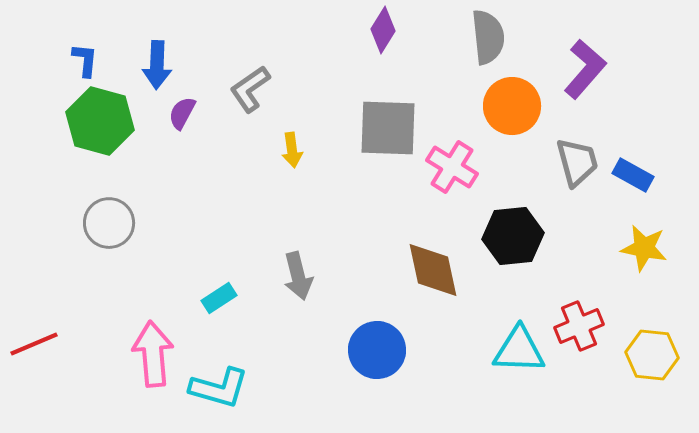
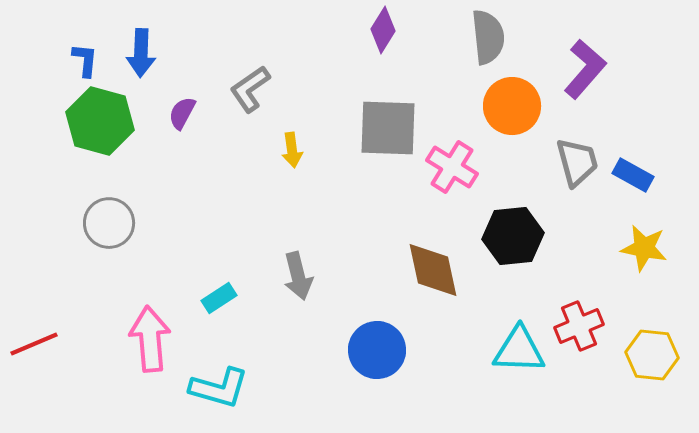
blue arrow: moved 16 px left, 12 px up
pink arrow: moved 3 px left, 15 px up
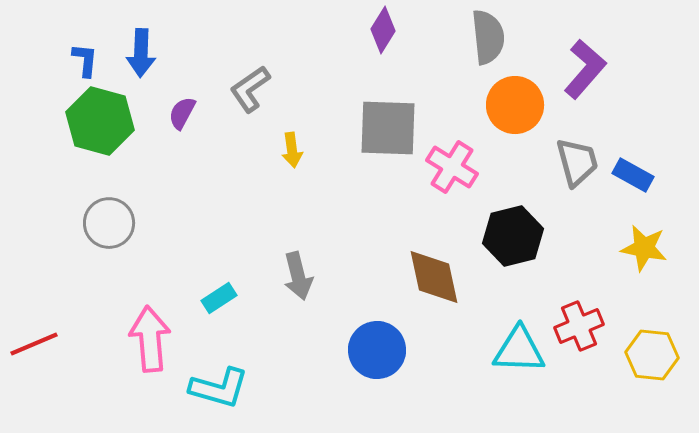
orange circle: moved 3 px right, 1 px up
black hexagon: rotated 8 degrees counterclockwise
brown diamond: moved 1 px right, 7 px down
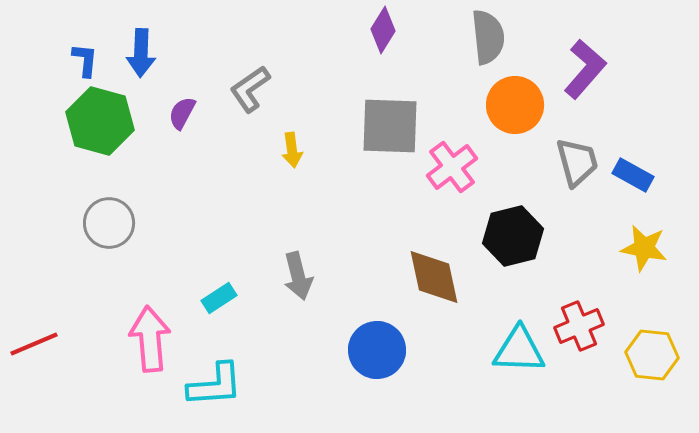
gray square: moved 2 px right, 2 px up
pink cross: rotated 21 degrees clockwise
cyan L-shape: moved 4 px left, 3 px up; rotated 20 degrees counterclockwise
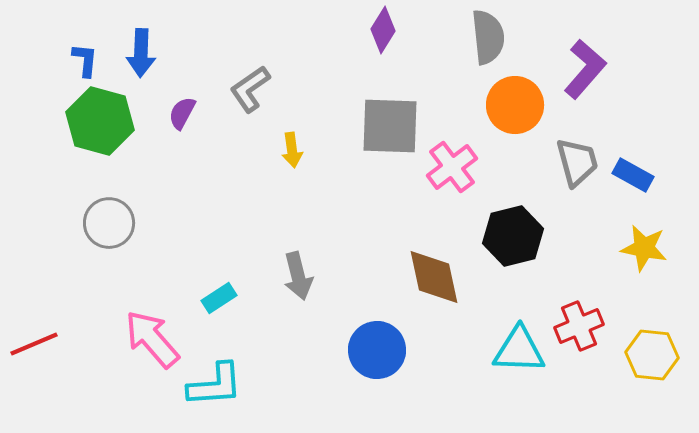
pink arrow: moved 2 px right; rotated 36 degrees counterclockwise
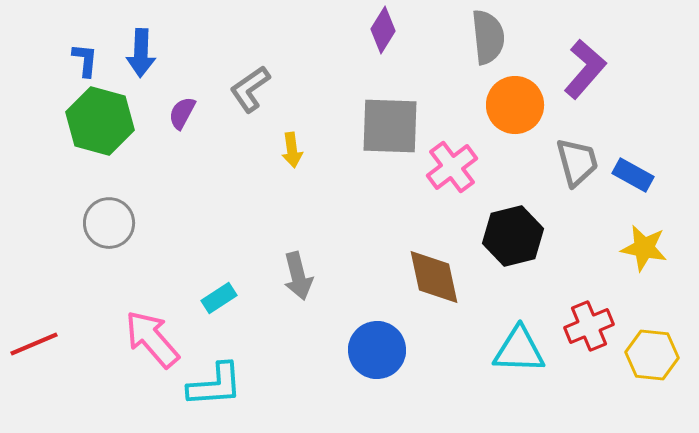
red cross: moved 10 px right
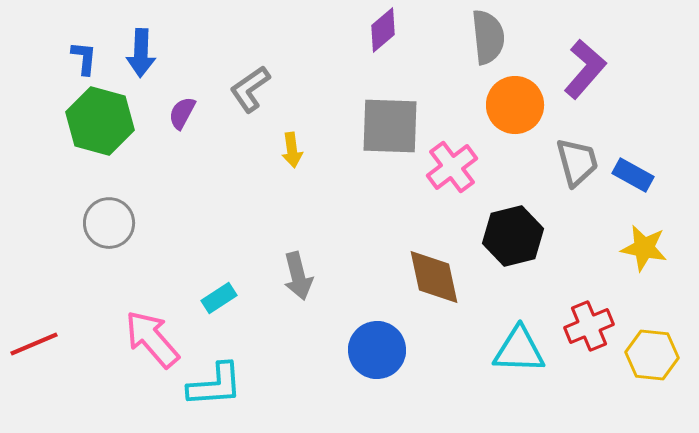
purple diamond: rotated 18 degrees clockwise
blue L-shape: moved 1 px left, 2 px up
